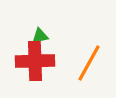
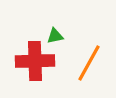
green triangle: moved 15 px right
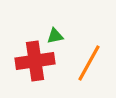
red cross: rotated 6 degrees counterclockwise
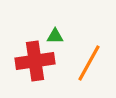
green triangle: rotated 12 degrees clockwise
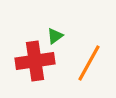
green triangle: rotated 36 degrees counterclockwise
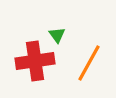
green triangle: moved 2 px right, 1 px up; rotated 30 degrees counterclockwise
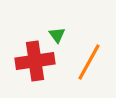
orange line: moved 1 px up
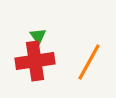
green triangle: moved 19 px left, 1 px down
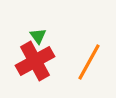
red cross: rotated 21 degrees counterclockwise
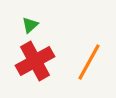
green triangle: moved 8 px left, 11 px up; rotated 24 degrees clockwise
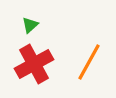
red cross: moved 1 px left, 3 px down
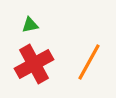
green triangle: rotated 30 degrees clockwise
